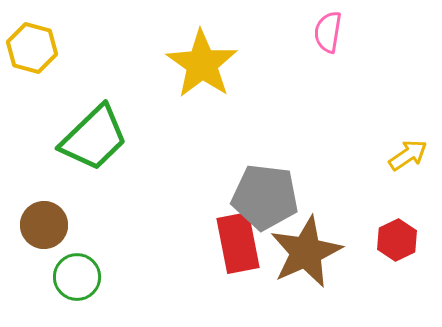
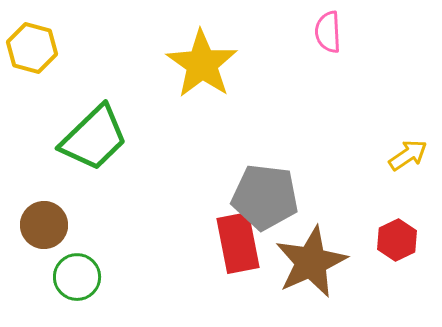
pink semicircle: rotated 12 degrees counterclockwise
brown star: moved 5 px right, 10 px down
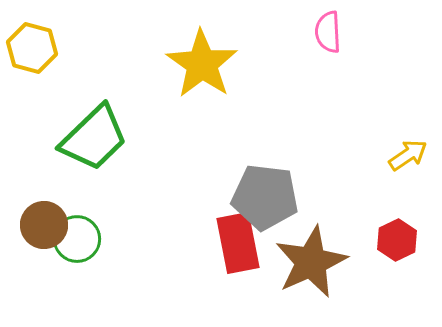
green circle: moved 38 px up
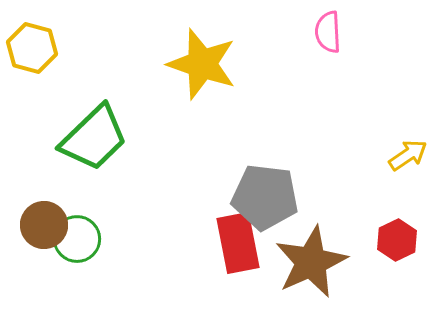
yellow star: rotated 16 degrees counterclockwise
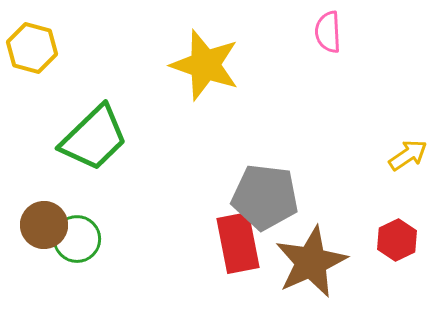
yellow star: moved 3 px right, 1 px down
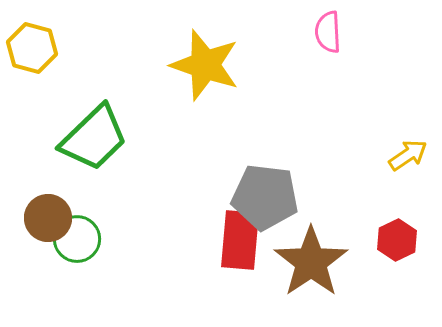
brown circle: moved 4 px right, 7 px up
red rectangle: moved 2 px right, 3 px up; rotated 16 degrees clockwise
brown star: rotated 10 degrees counterclockwise
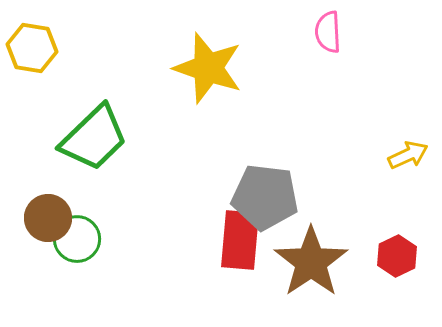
yellow hexagon: rotated 6 degrees counterclockwise
yellow star: moved 3 px right, 3 px down
yellow arrow: rotated 9 degrees clockwise
red hexagon: moved 16 px down
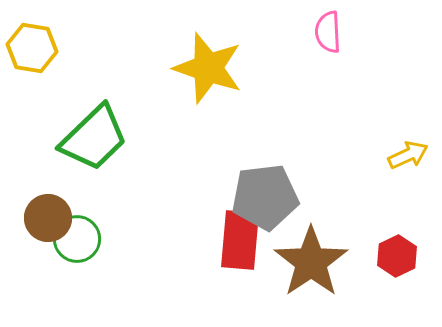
gray pentagon: rotated 14 degrees counterclockwise
